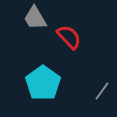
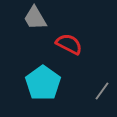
red semicircle: moved 7 px down; rotated 20 degrees counterclockwise
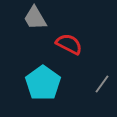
gray line: moved 7 px up
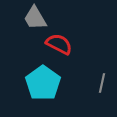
red semicircle: moved 10 px left
gray line: moved 1 px up; rotated 24 degrees counterclockwise
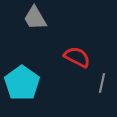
red semicircle: moved 18 px right, 13 px down
cyan pentagon: moved 21 px left
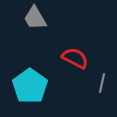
red semicircle: moved 2 px left, 1 px down
cyan pentagon: moved 8 px right, 3 px down
